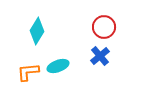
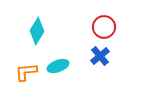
orange L-shape: moved 2 px left
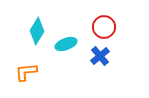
cyan ellipse: moved 8 px right, 22 px up
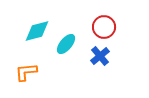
cyan diamond: rotated 44 degrees clockwise
cyan ellipse: rotated 30 degrees counterclockwise
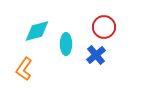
cyan ellipse: rotated 40 degrees counterclockwise
blue cross: moved 4 px left, 1 px up
orange L-shape: moved 2 px left, 3 px up; rotated 50 degrees counterclockwise
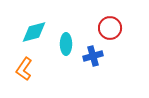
red circle: moved 6 px right, 1 px down
cyan diamond: moved 3 px left, 1 px down
blue cross: moved 3 px left, 1 px down; rotated 24 degrees clockwise
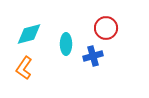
red circle: moved 4 px left
cyan diamond: moved 5 px left, 2 px down
orange L-shape: moved 1 px up
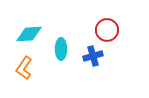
red circle: moved 1 px right, 2 px down
cyan diamond: rotated 12 degrees clockwise
cyan ellipse: moved 5 px left, 5 px down
